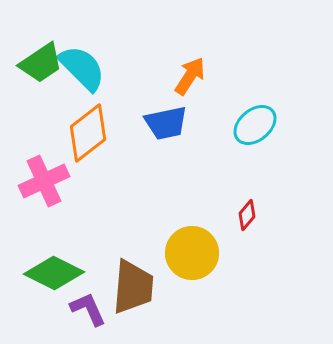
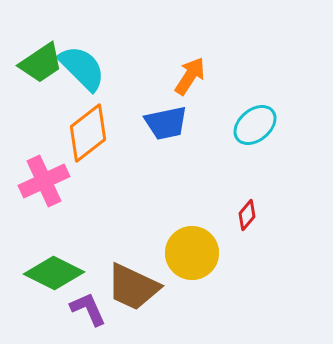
brown trapezoid: rotated 110 degrees clockwise
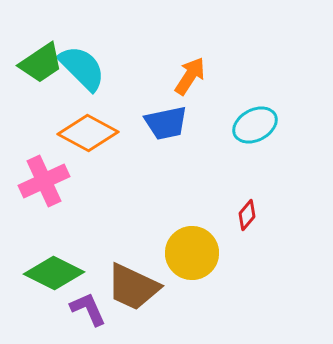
cyan ellipse: rotated 12 degrees clockwise
orange diamond: rotated 66 degrees clockwise
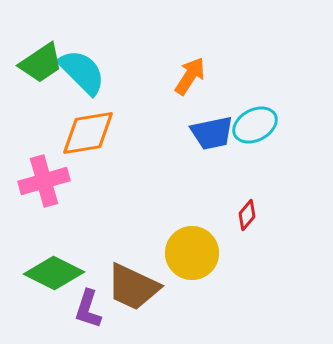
cyan semicircle: moved 4 px down
blue trapezoid: moved 46 px right, 10 px down
orange diamond: rotated 38 degrees counterclockwise
pink cross: rotated 9 degrees clockwise
purple L-shape: rotated 138 degrees counterclockwise
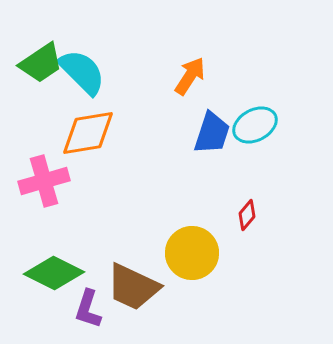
blue trapezoid: rotated 60 degrees counterclockwise
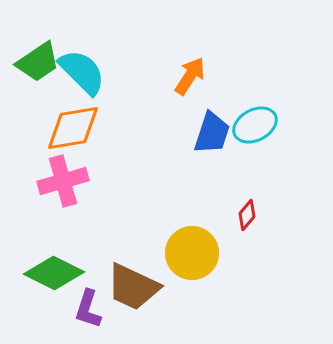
green trapezoid: moved 3 px left, 1 px up
orange diamond: moved 15 px left, 5 px up
pink cross: moved 19 px right
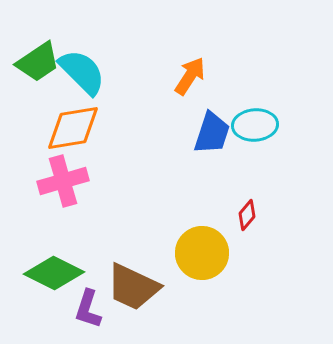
cyan ellipse: rotated 24 degrees clockwise
yellow circle: moved 10 px right
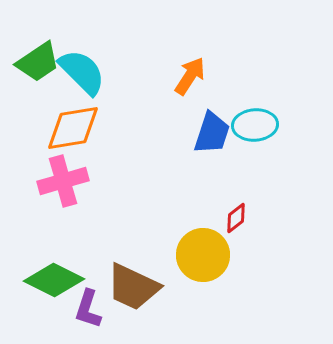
red diamond: moved 11 px left, 3 px down; rotated 12 degrees clockwise
yellow circle: moved 1 px right, 2 px down
green diamond: moved 7 px down
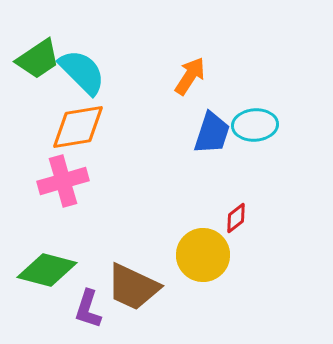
green trapezoid: moved 3 px up
orange diamond: moved 5 px right, 1 px up
green diamond: moved 7 px left, 10 px up; rotated 12 degrees counterclockwise
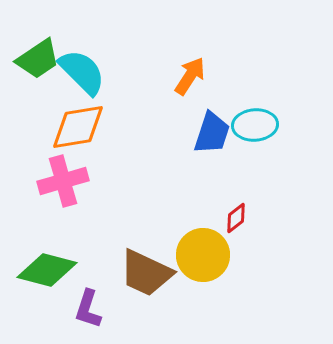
brown trapezoid: moved 13 px right, 14 px up
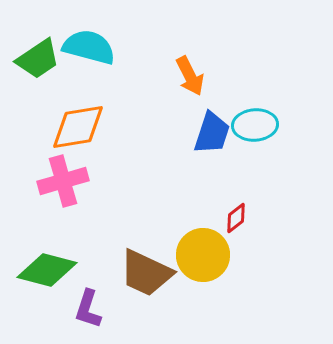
cyan semicircle: moved 7 px right, 25 px up; rotated 30 degrees counterclockwise
orange arrow: rotated 120 degrees clockwise
